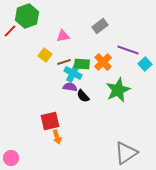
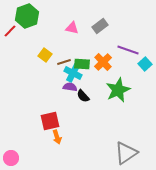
pink triangle: moved 9 px right, 8 px up; rotated 24 degrees clockwise
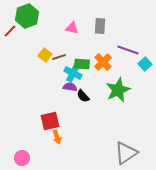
gray rectangle: rotated 49 degrees counterclockwise
brown line: moved 5 px left, 5 px up
pink circle: moved 11 px right
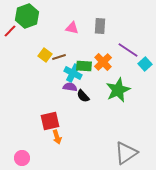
purple line: rotated 15 degrees clockwise
green rectangle: moved 2 px right, 2 px down
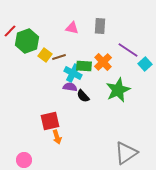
green hexagon: moved 25 px down
pink circle: moved 2 px right, 2 px down
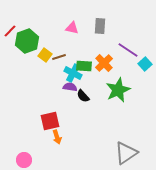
orange cross: moved 1 px right, 1 px down
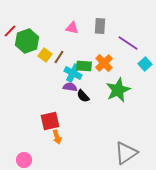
purple line: moved 7 px up
brown line: rotated 40 degrees counterclockwise
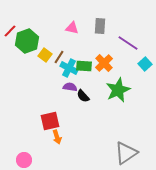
cyan cross: moved 4 px left, 5 px up
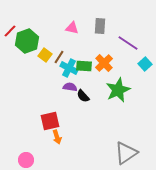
pink circle: moved 2 px right
